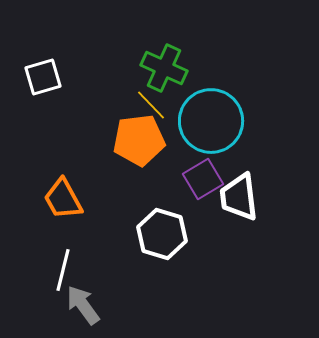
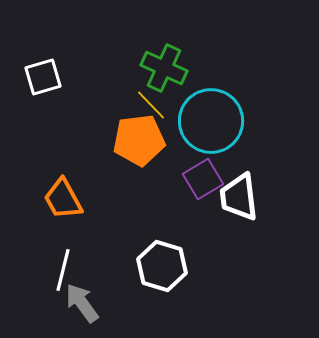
white hexagon: moved 32 px down
gray arrow: moved 1 px left, 2 px up
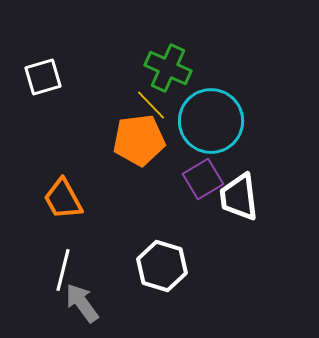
green cross: moved 4 px right
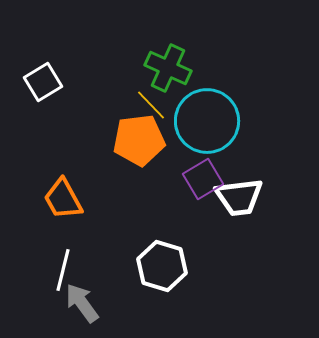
white square: moved 5 px down; rotated 15 degrees counterclockwise
cyan circle: moved 4 px left
white trapezoid: rotated 90 degrees counterclockwise
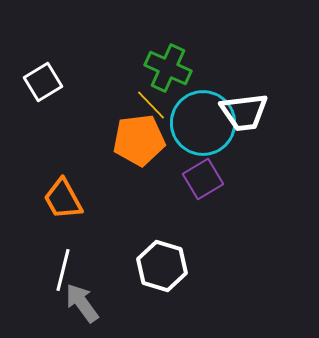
cyan circle: moved 4 px left, 2 px down
white trapezoid: moved 5 px right, 85 px up
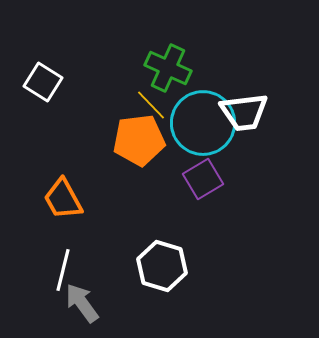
white square: rotated 27 degrees counterclockwise
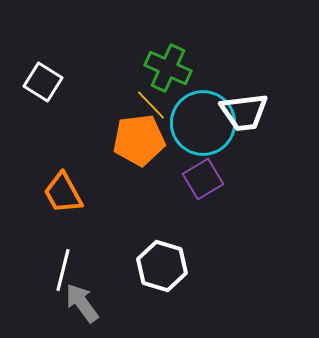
orange trapezoid: moved 6 px up
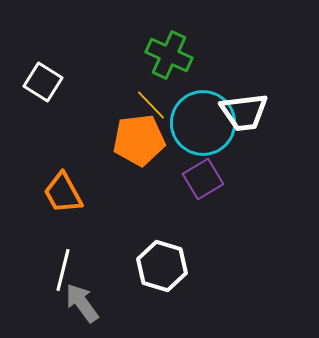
green cross: moved 1 px right, 13 px up
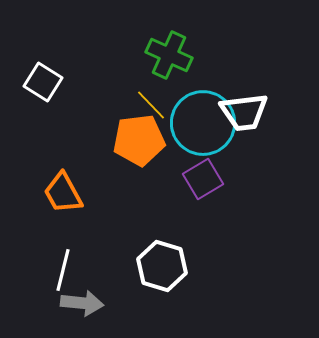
gray arrow: rotated 132 degrees clockwise
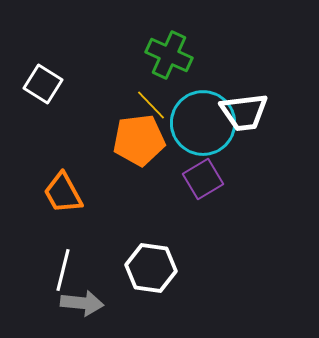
white square: moved 2 px down
white hexagon: moved 11 px left, 2 px down; rotated 9 degrees counterclockwise
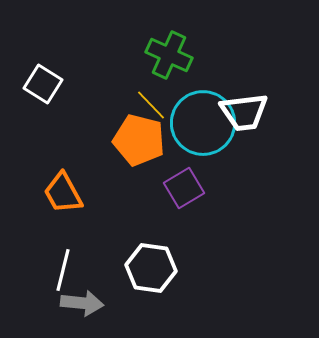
orange pentagon: rotated 21 degrees clockwise
purple square: moved 19 px left, 9 px down
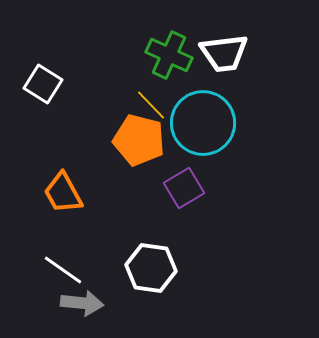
white trapezoid: moved 20 px left, 59 px up
white line: rotated 69 degrees counterclockwise
